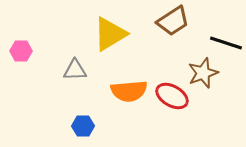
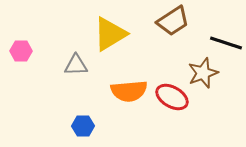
gray triangle: moved 1 px right, 5 px up
red ellipse: moved 1 px down
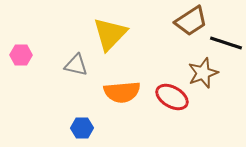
brown trapezoid: moved 18 px right
yellow triangle: rotated 15 degrees counterclockwise
pink hexagon: moved 4 px down
gray triangle: rotated 15 degrees clockwise
orange semicircle: moved 7 px left, 1 px down
blue hexagon: moved 1 px left, 2 px down
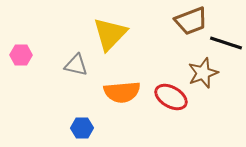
brown trapezoid: rotated 12 degrees clockwise
red ellipse: moved 1 px left
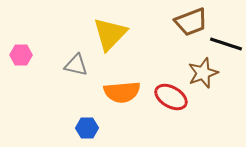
brown trapezoid: moved 1 px down
black line: moved 1 px down
blue hexagon: moved 5 px right
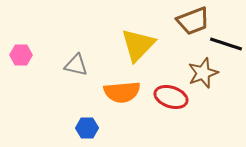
brown trapezoid: moved 2 px right, 1 px up
yellow triangle: moved 28 px right, 11 px down
red ellipse: rotated 12 degrees counterclockwise
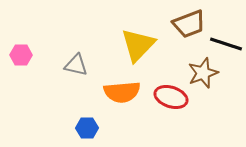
brown trapezoid: moved 4 px left, 3 px down
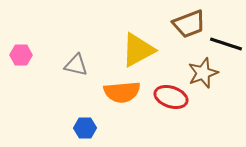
yellow triangle: moved 5 px down; rotated 18 degrees clockwise
blue hexagon: moved 2 px left
